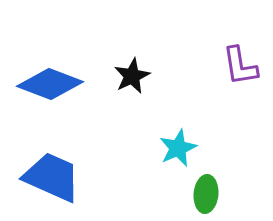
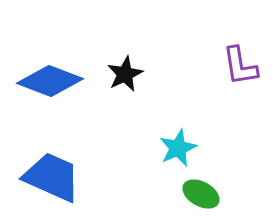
black star: moved 7 px left, 2 px up
blue diamond: moved 3 px up
green ellipse: moved 5 px left; rotated 66 degrees counterclockwise
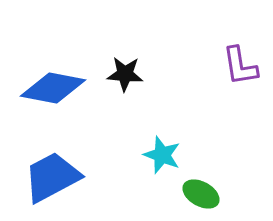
black star: rotated 30 degrees clockwise
blue diamond: moved 3 px right, 7 px down; rotated 10 degrees counterclockwise
cyan star: moved 16 px left, 7 px down; rotated 27 degrees counterclockwise
blue trapezoid: rotated 52 degrees counterclockwise
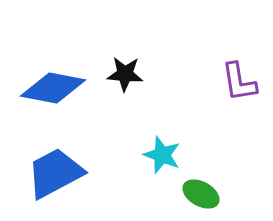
purple L-shape: moved 1 px left, 16 px down
blue trapezoid: moved 3 px right, 4 px up
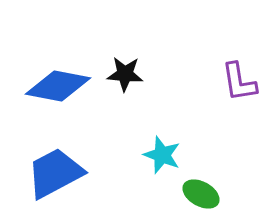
blue diamond: moved 5 px right, 2 px up
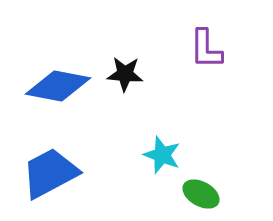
purple L-shape: moved 33 px left, 33 px up; rotated 9 degrees clockwise
blue trapezoid: moved 5 px left
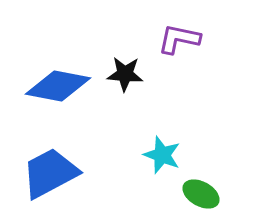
purple L-shape: moved 27 px left, 10 px up; rotated 102 degrees clockwise
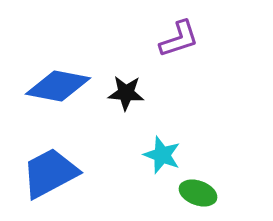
purple L-shape: rotated 150 degrees clockwise
black star: moved 1 px right, 19 px down
green ellipse: moved 3 px left, 1 px up; rotated 9 degrees counterclockwise
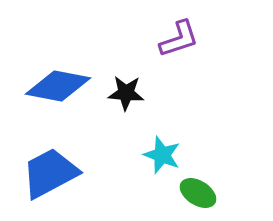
green ellipse: rotated 12 degrees clockwise
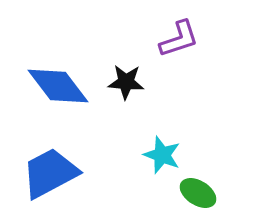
blue diamond: rotated 42 degrees clockwise
black star: moved 11 px up
